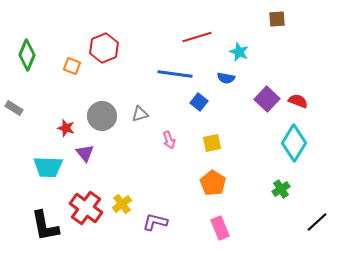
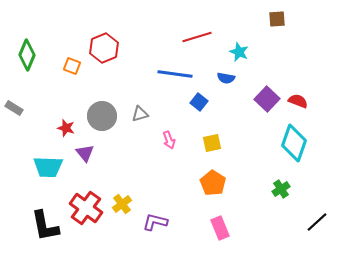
cyan diamond: rotated 12 degrees counterclockwise
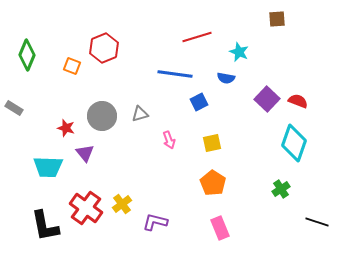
blue square: rotated 24 degrees clockwise
black line: rotated 60 degrees clockwise
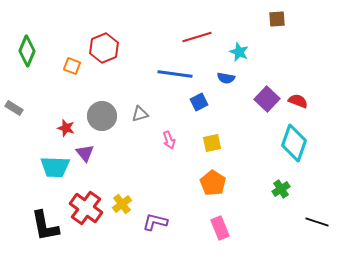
green diamond: moved 4 px up
cyan trapezoid: moved 7 px right
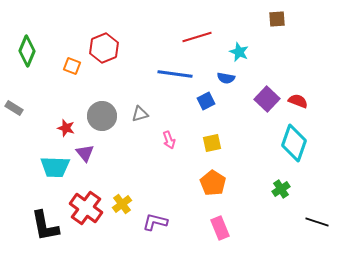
blue square: moved 7 px right, 1 px up
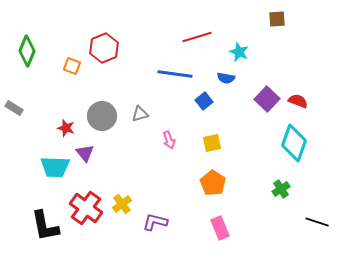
blue square: moved 2 px left; rotated 12 degrees counterclockwise
